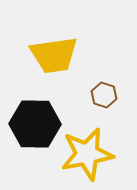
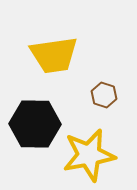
yellow star: moved 2 px right, 1 px down
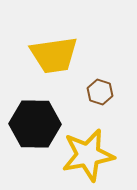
brown hexagon: moved 4 px left, 3 px up
yellow star: moved 1 px left
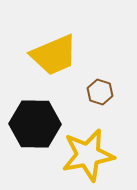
yellow trapezoid: rotated 15 degrees counterclockwise
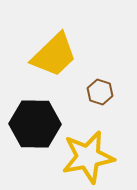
yellow trapezoid: rotated 21 degrees counterclockwise
yellow star: moved 2 px down
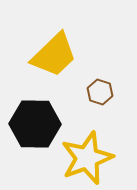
yellow star: moved 1 px left, 1 px down; rotated 10 degrees counterclockwise
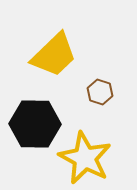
yellow star: moved 2 px left; rotated 24 degrees counterclockwise
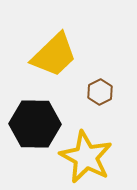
brown hexagon: rotated 15 degrees clockwise
yellow star: moved 1 px right, 1 px up
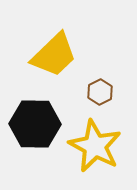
yellow star: moved 9 px right, 11 px up
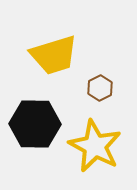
yellow trapezoid: rotated 27 degrees clockwise
brown hexagon: moved 4 px up
